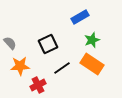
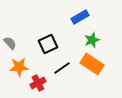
orange star: moved 1 px left, 1 px down
red cross: moved 2 px up
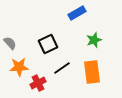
blue rectangle: moved 3 px left, 4 px up
green star: moved 2 px right
orange rectangle: moved 8 px down; rotated 50 degrees clockwise
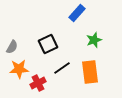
blue rectangle: rotated 18 degrees counterclockwise
gray semicircle: moved 2 px right, 4 px down; rotated 72 degrees clockwise
orange star: moved 2 px down
orange rectangle: moved 2 px left
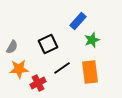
blue rectangle: moved 1 px right, 8 px down
green star: moved 2 px left
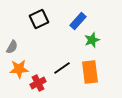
black square: moved 9 px left, 25 px up
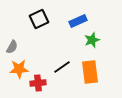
blue rectangle: rotated 24 degrees clockwise
black line: moved 1 px up
red cross: rotated 21 degrees clockwise
